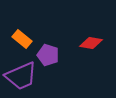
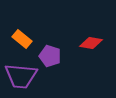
purple pentagon: moved 2 px right, 1 px down
purple trapezoid: rotated 28 degrees clockwise
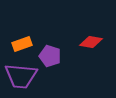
orange rectangle: moved 5 px down; rotated 60 degrees counterclockwise
red diamond: moved 1 px up
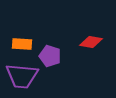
orange rectangle: rotated 24 degrees clockwise
purple trapezoid: moved 1 px right
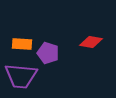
purple pentagon: moved 2 px left, 3 px up
purple trapezoid: moved 1 px left
